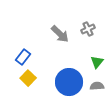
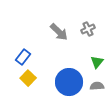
gray arrow: moved 1 px left, 2 px up
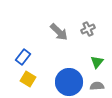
yellow square: moved 1 px down; rotated 14 degrees counterclockwise
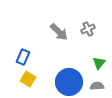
blue rectangle: rotated 14 degrees counterclockwise
green triangle: moved 2 px right, 1 px down
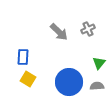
blue rectangle: rotated 21 degrees counterclockwise
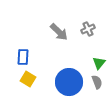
gray semicircle: moved 4 px up; rotated 72 degrees clockwise
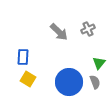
gray semicircle: moved 2 px left
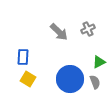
green triangle: moved 1 px up; rotated 24 degrees clockwise
blue circle: moved 1 px right, 3 px up
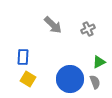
gray arrow: moved 6 px left, 7 px up
